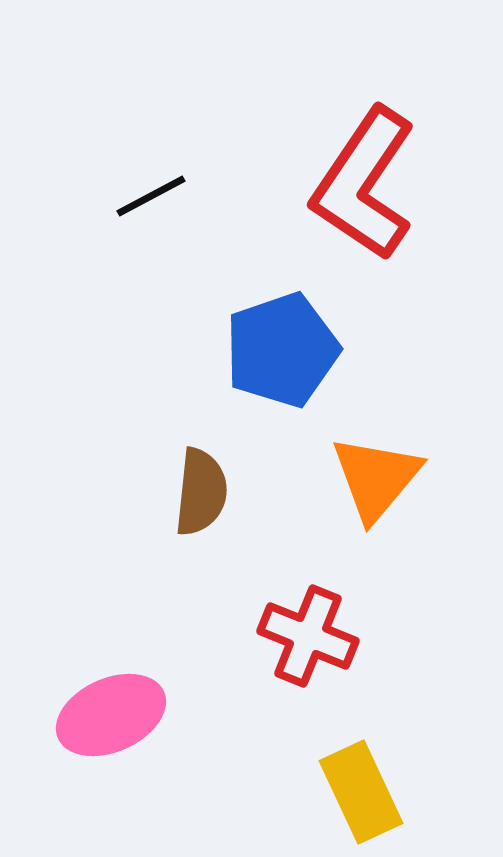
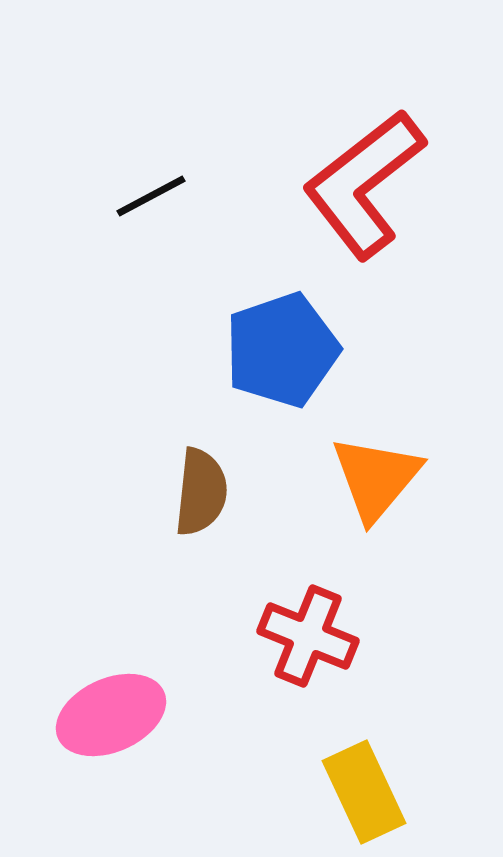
red L-shape: rotated 18 degrees clockwise
yellow rectangle: moved 3 px right
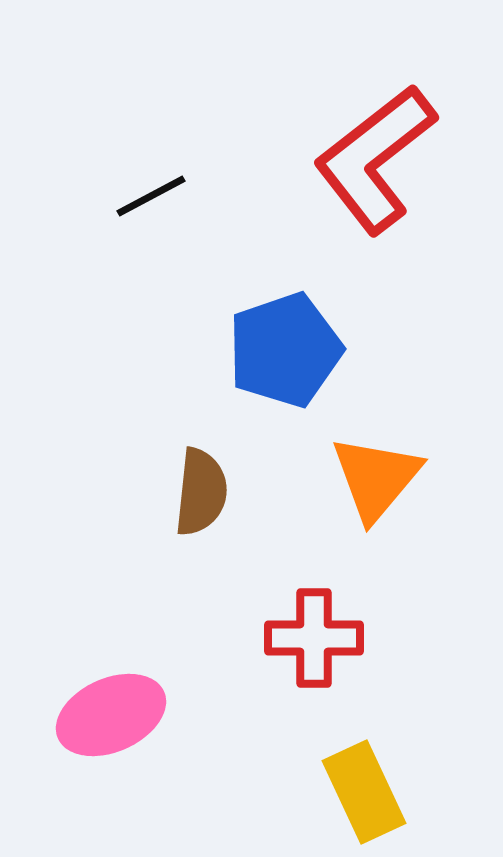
red L-shape: moved 11 px right, 25 px up
blue pentagon: moved 3 px right
red cross: moved 6 px right, 2 px down; rotated 22 degrees counterclockwise
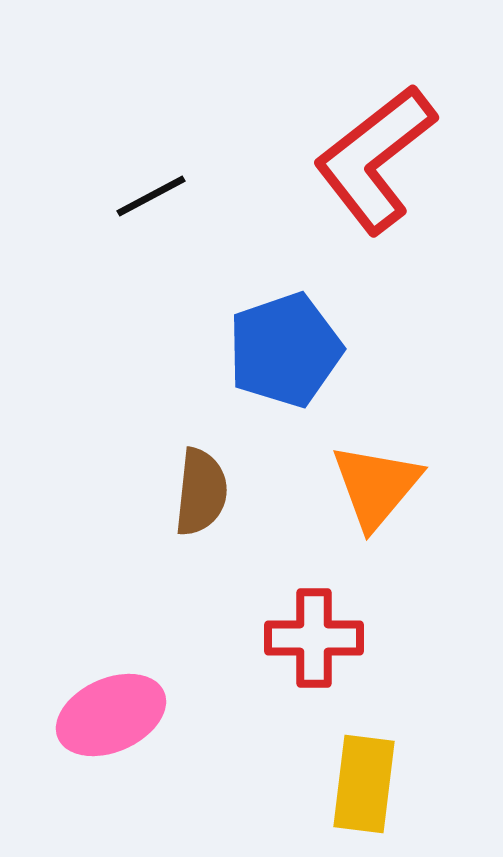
orange triangle: moved 8 px down
yellow rectangle: moved 8 px up; rotated 32 degrees clockwise
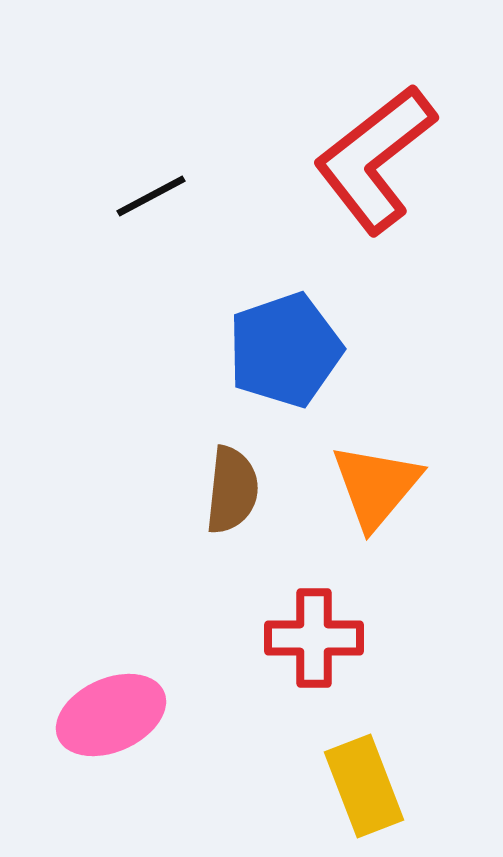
brown semicircle: moved 31 px right, 2 px up
yellow rectangle: moved 2 px down; rotated 28 degrees counterclockwise
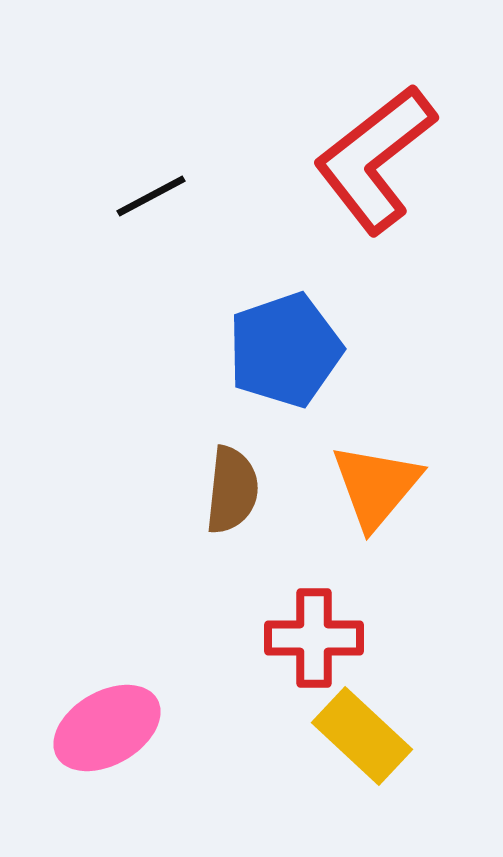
pink ellipse: moved 4 px left, 13 px down; rotated 6 degrees counterclockwise
yellow rectangle: moved 2 px left, 50 px up; rotated 26 degrees counterclockwise
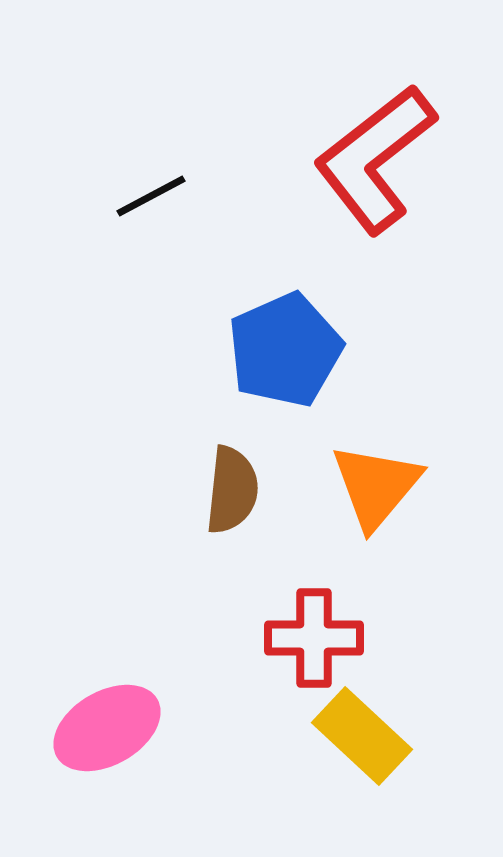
blue pentagon: rotated 5 degrees counterclockwise
